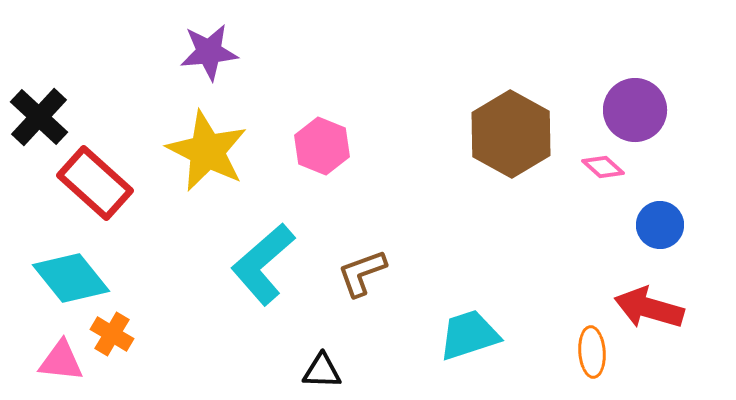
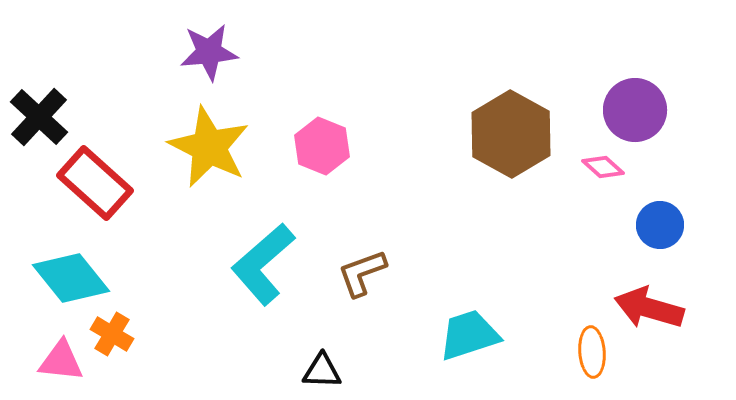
yellow star: moved 2 px right, 4 px up
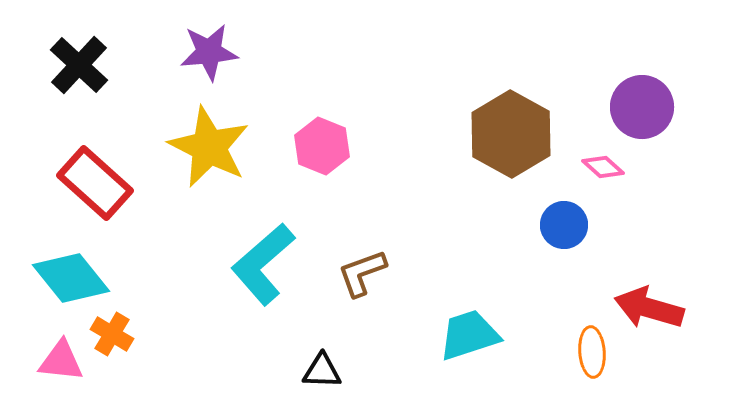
purple circle: moved 7 px right, 3 px up
black cross: moved 40 px right, 52 px up
blue circle: moved 96 px left
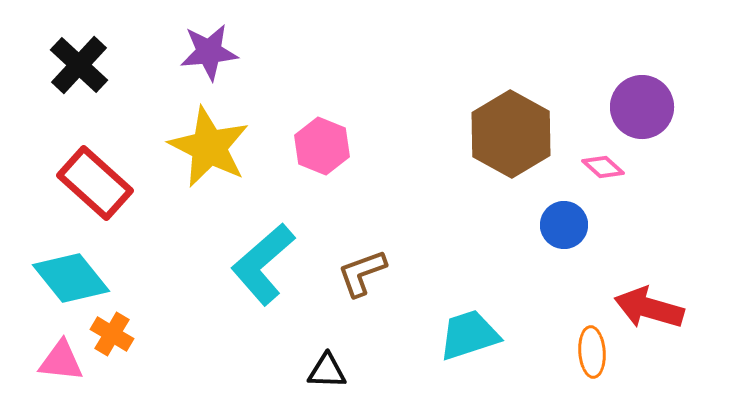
black triangle: moved 5 px right
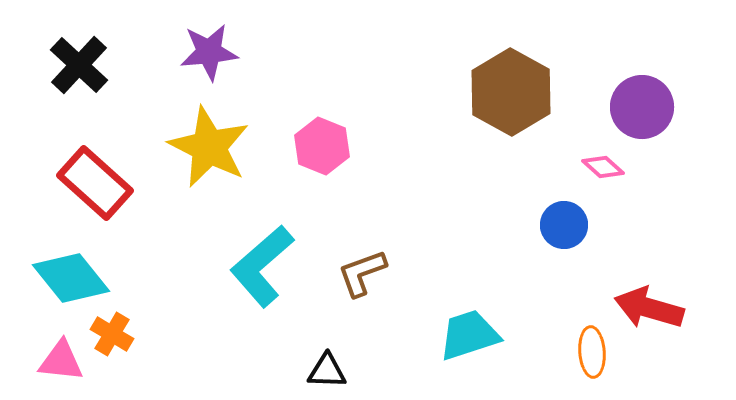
brown hexagon: moved 42 px up
cyan L-shape: moved 1 px left, 2 px down
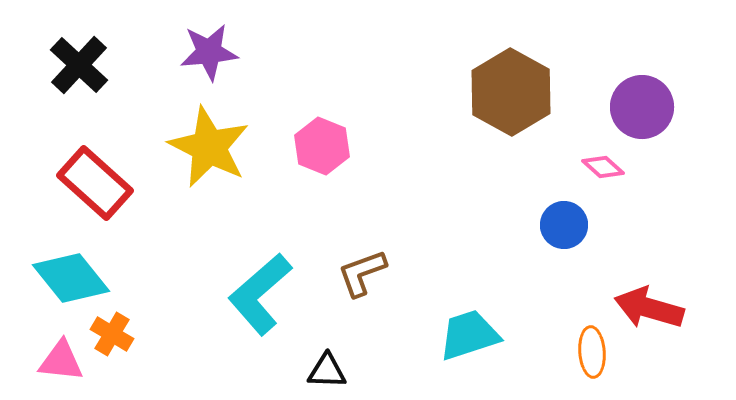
cyan L-shape: moved 2 px left, 28 px down
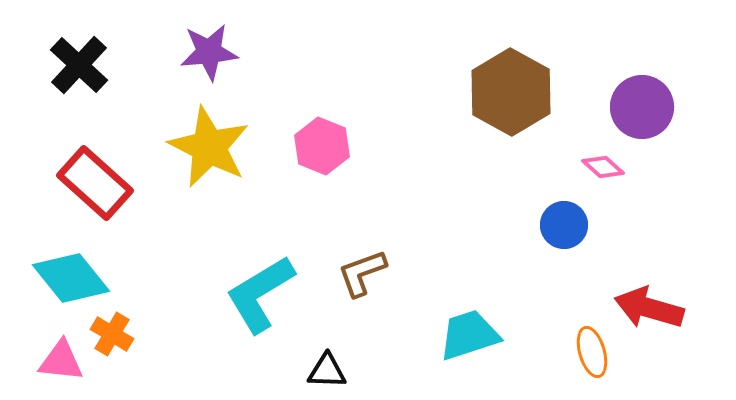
cyan L-shape: rotated 10 degrees clockwise
orange ellipse: rotated 12 degrees counterclockwise
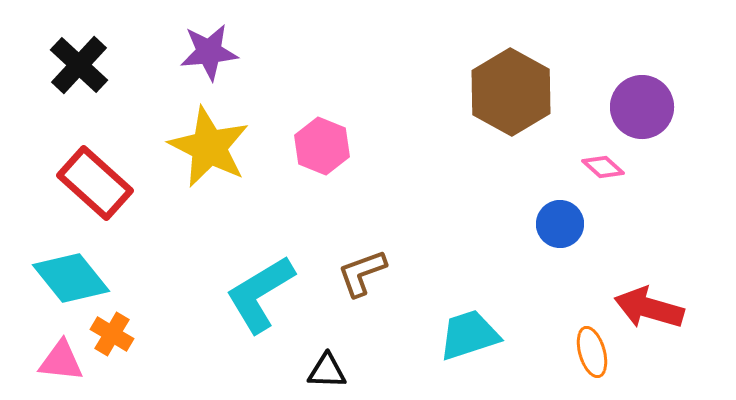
blue circle: moved 4 px left, 1 px up
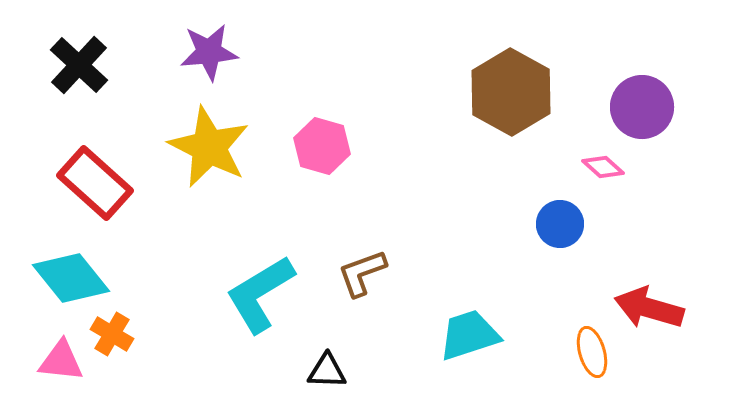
pink hexagon: rotated 6 degrees counterclockwise
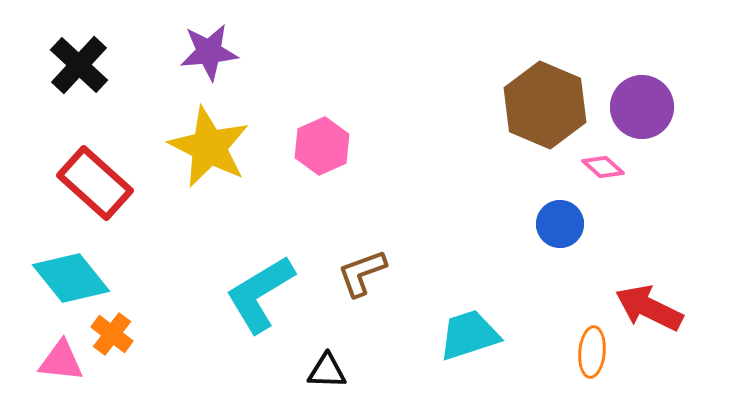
brown hexagon: moved 34 px right, 13 px down; rotated 6 degrees counterclockwise
pink hexagon: rotated 20 degrees clockwise
red arrow: rotated 10 degrees clockwise
orange cross: rotated 6 degrees clockwise
orange ellipse: rotated 21 degrees clockwise
